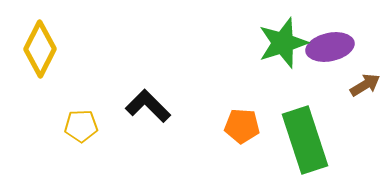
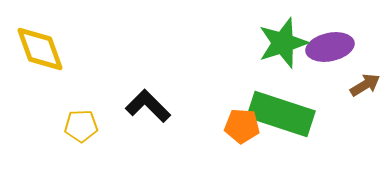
yellow diamond: rotated 46 degrees counterclockwise
green rectangle: moved 24 px left, 26 px up; rotated 54 degrees counterclockwise
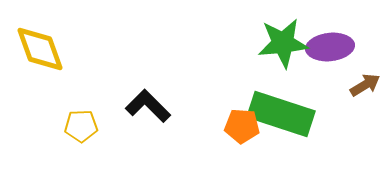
green star: rotated 12 degrees clockwise
purple ellipse: rotated 6 degrees clockwise
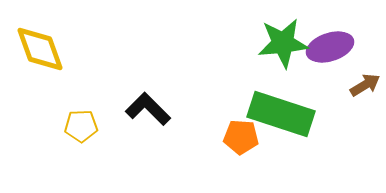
purple ellipse: rotated 12 degrees counterclockwise
black L-shape: moved 3 px down
orange pentagon: moved 1 px left, 11 px down
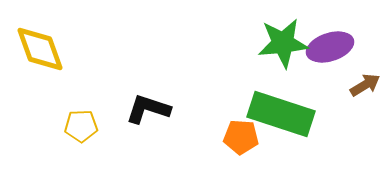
black L-shape: rotated 27 degrees counterclockwise
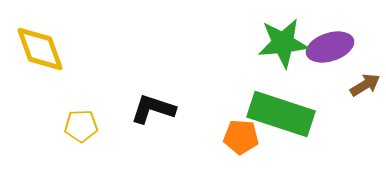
black L-shape: moved 5 px right
